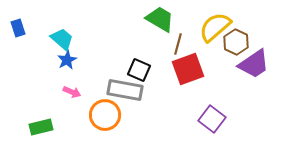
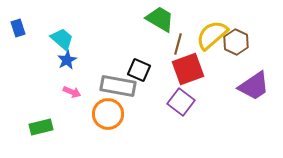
yellow semicircle: moved 3 px left, 8 px down
purple trapezoid: moved 22 px down
gray rectangle: moved 7 px left, 4 px up
orange circle: moved 3 px right, 1 px up
purple square: moved 31 px left, 17 px up
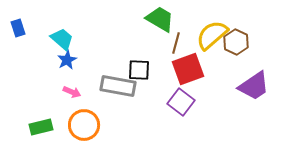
brown line: moved 2 px left, 1 px up
black square: rotated 20 degrees counterclockwise
orange circle: moved 24 px left, 11 px down
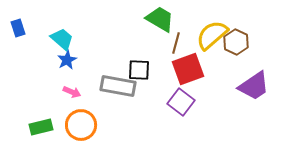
orange circle: moved 3 px left
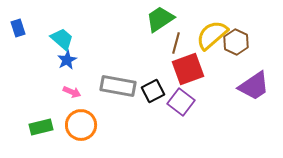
green trapezoid: rotated 64 degrees counterclockwise
black square: moved 14 px right, 21 px down; rotated 30 degrees counterclockwise
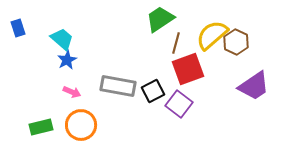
purple square: moved 2 px left, 2 px down
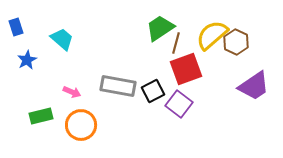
green trapezoid: moved 9 px down
blue rectangle: moved 2 px left, 1 px up
blue star: moved 40 px left
red square: moved 2 px left
green rectangle: moved 11 px up
